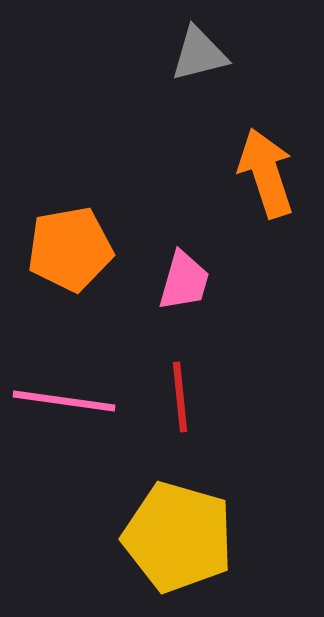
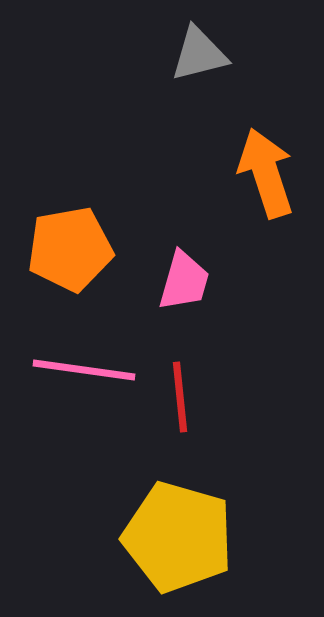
pink line: moved 20 px right, 31 px up
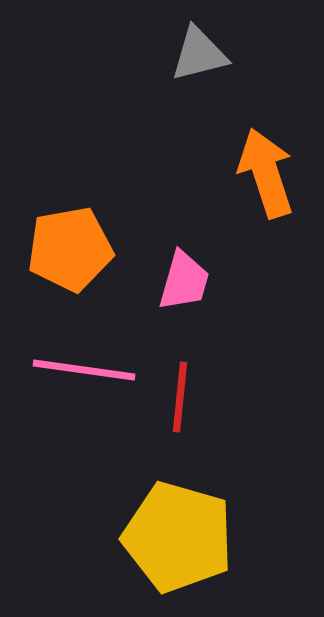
red line: rotated 12 degrees clockwise
